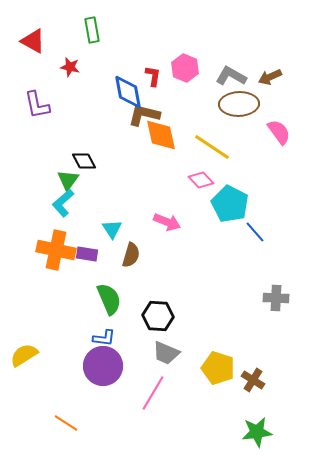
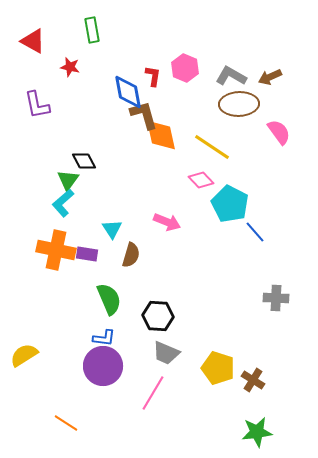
brown L-shape: rotated 60 degrees clockwise
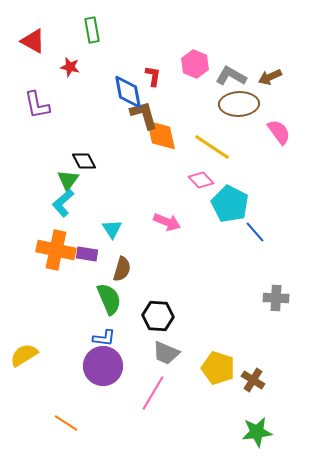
pink hexagon: moved 10 px right, 4 px up
brown semicircle: moved 9 px left, 14 px down
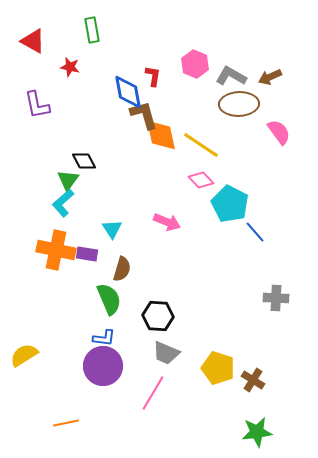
yellow line: moved 11 px left, 2 px up
orange line: rotated 45 degrees counterclockwise
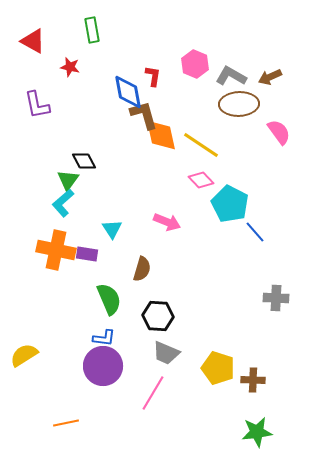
brown semicircle: moved 20 px right
brown cross: rotated 30 degrees counterclockwise
